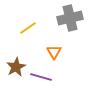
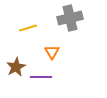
yellow line: rotated 18 degrees clockwise
orange triangle: moved 2 px left
purple line: rotated 15 degrees counterclockwise
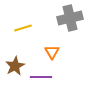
yellow line: moved 5 px left
brown star: moved 1 px left, 1 px up
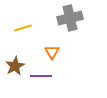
purple line: moved 1 px up
